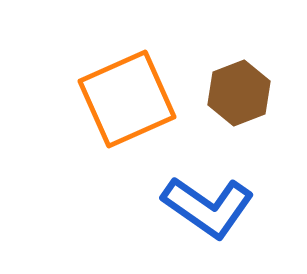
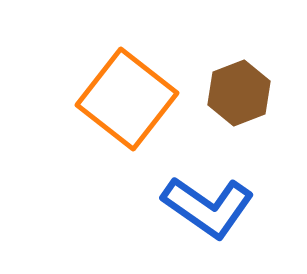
orange square: rotated 28 degrees counterclockwise
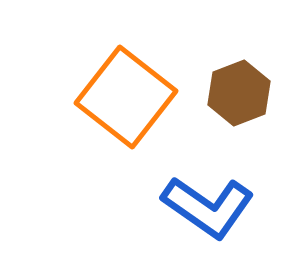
orange square: moved 1 px left, 2 px up
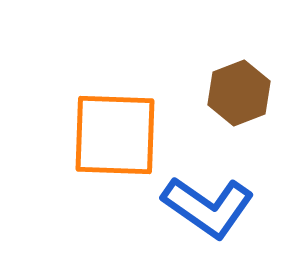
orange square: moved 11 px left, 38 px down; rotated 36 degrees counterclockwise
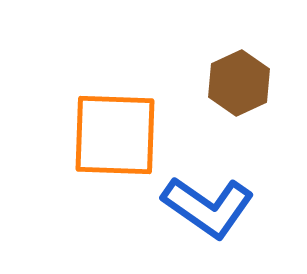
brown hexagon: moved 10 px up; rotated 4 degrees counterclockwise
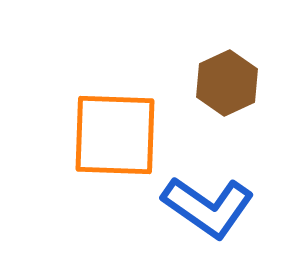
brown hexagon: moved 12 px left
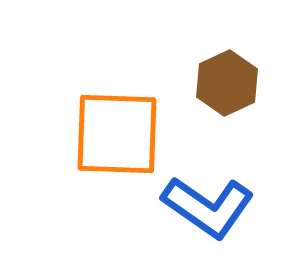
orange square: moved 2 px right, 1 px up
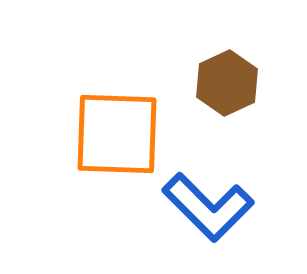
blue L-shape: rotated 10 degrees clockwise
